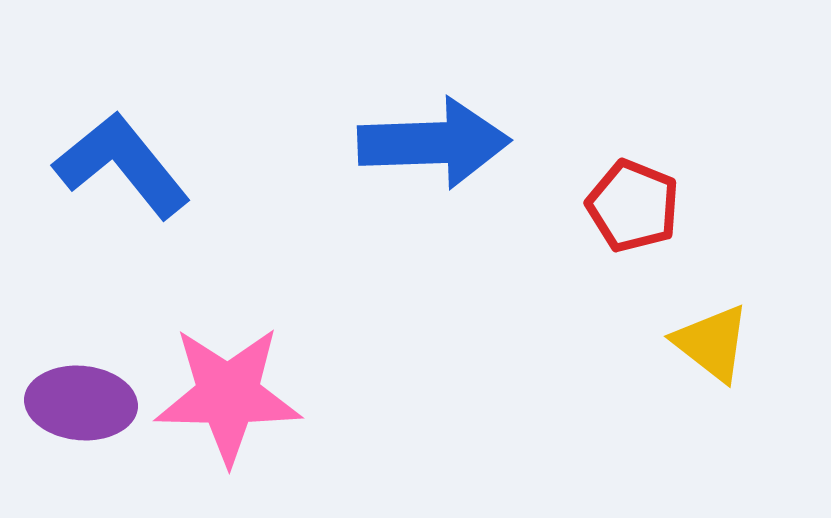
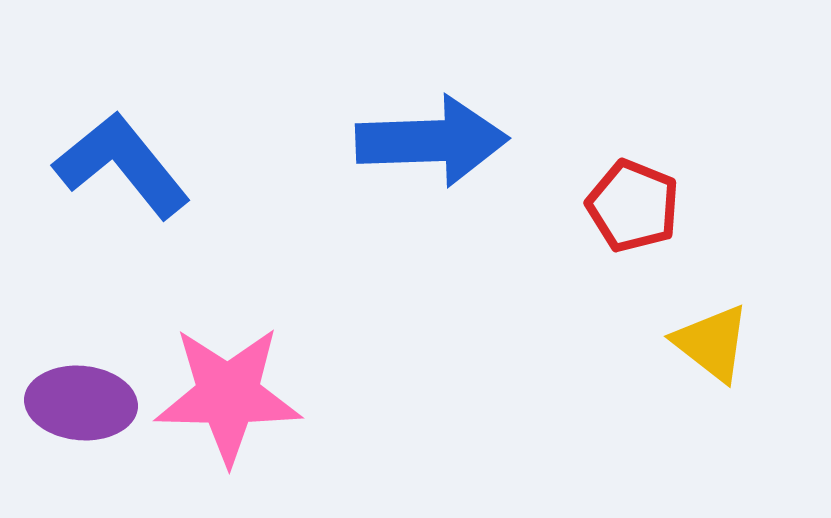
blue arrow: moved 2 px left, 2 px up
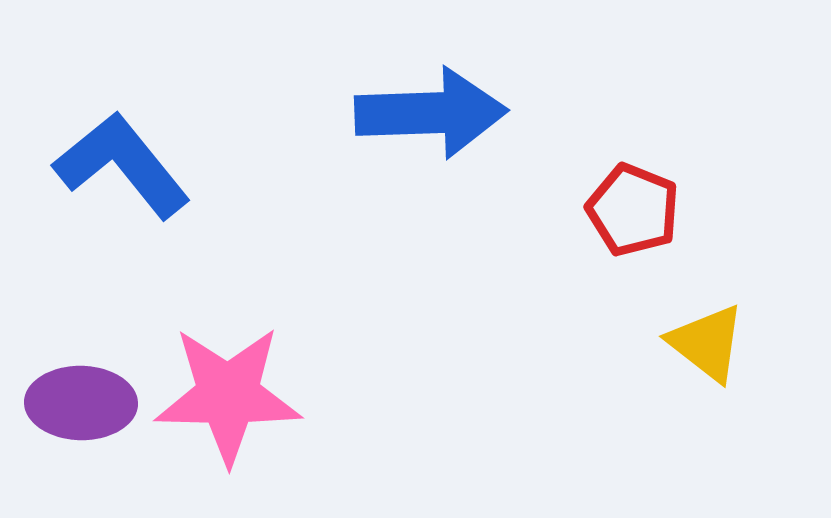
blue arrow: moved 1 px left, 28 px up
red pentagon: moved 4 px down
yellow triangle: moved 5 px left
purple ellipse: rotated 4 degrees counterclockwise
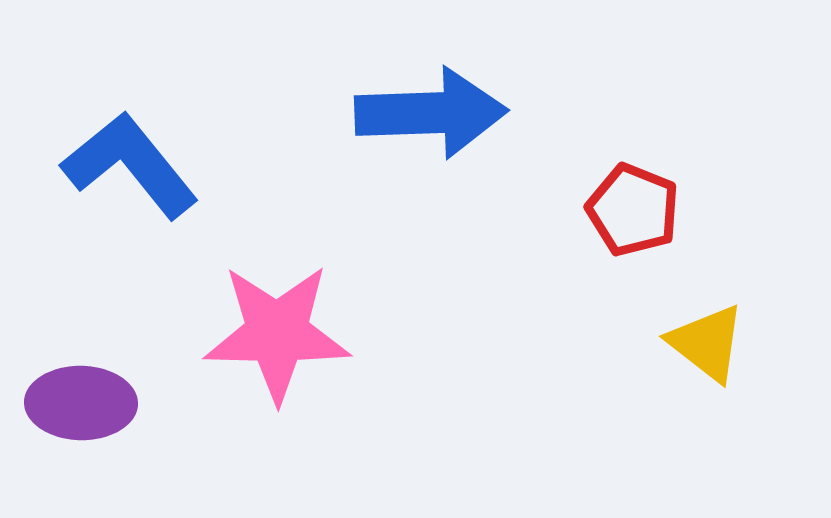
blue L-shape: moved 8 px right
pink star: moved 49 px right, 62 px up
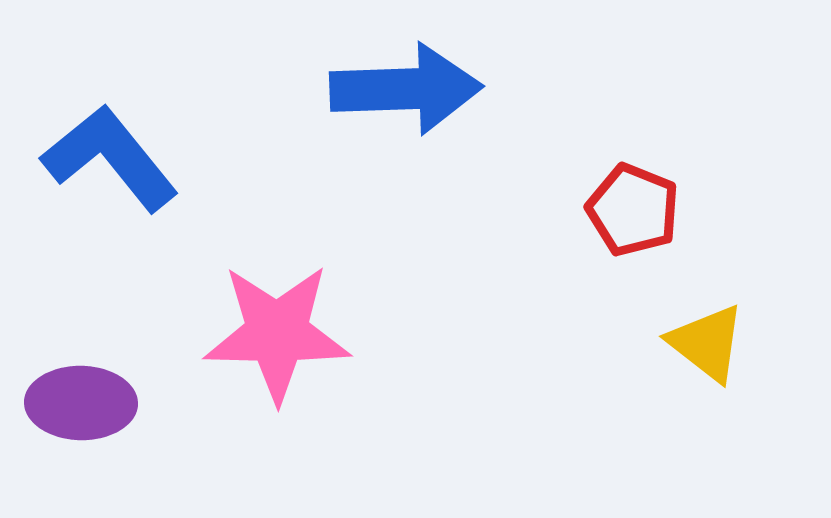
blue arrow: moved 25 px left, 24 px up
blue L-shape: moved 20 px left, 7 px up
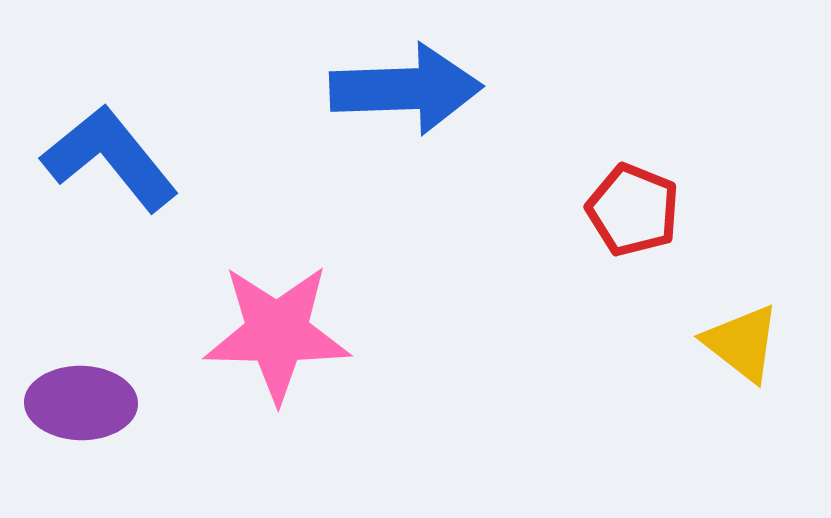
yellow triangle: moved 35 px right
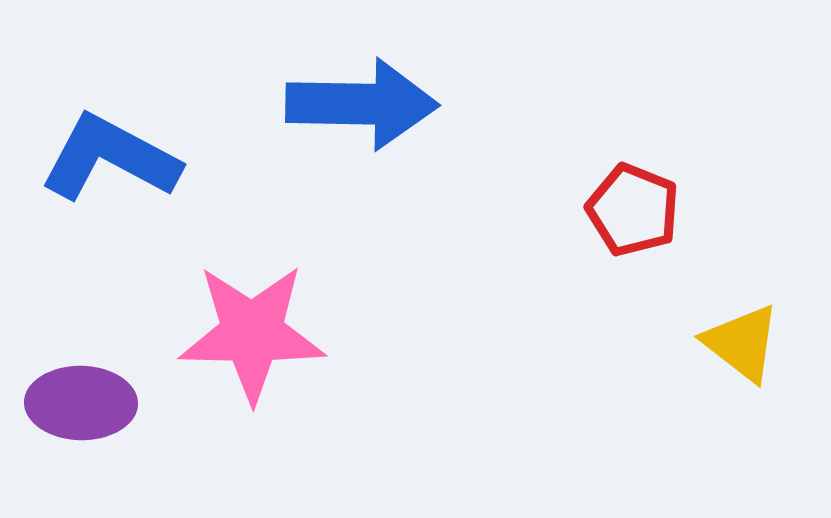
blue arrow: moved 44 px left, 15 px down; rotated 3 degrees clockwise
blue L-shape: rotated 23 degrees counterclockwise
pink star: moved 25 px left
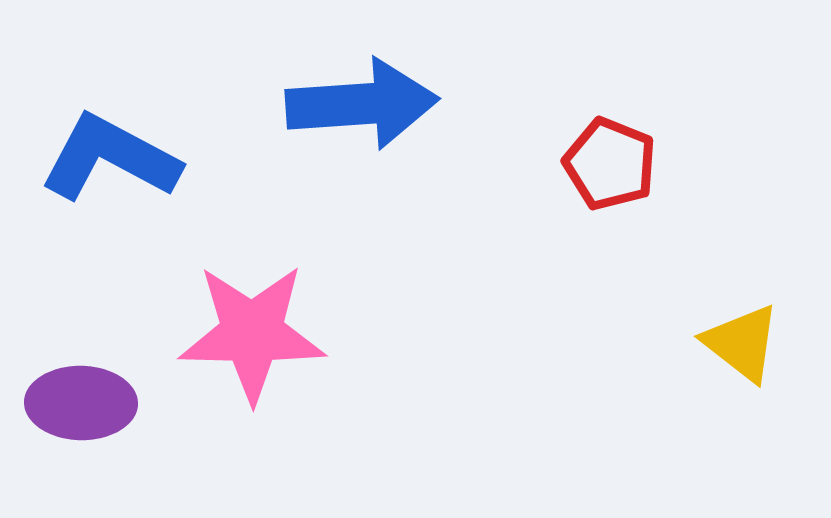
blue arrow: rotated 5 degrees counterclockwise
red pentagon: moved 23 px left, 46 px up
